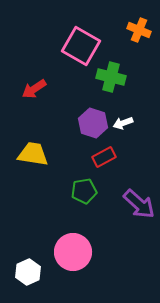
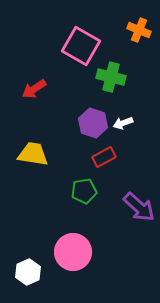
purple arrow: moved 3 px down
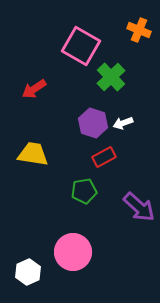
green cross: rotated 32 degrees clockwise
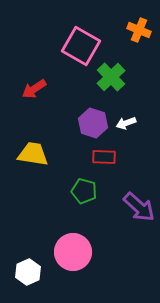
white arrow: moved 3 px right
red rectangle: rotated 30 degrees clockwise
green pentagon: rotated 25 degrees clockwise
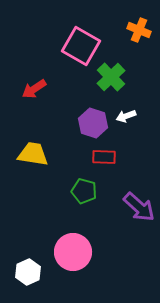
white arrow: moved 7 px up
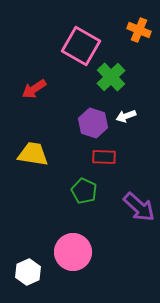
green pentagon: rotated 10 degrees clockwise
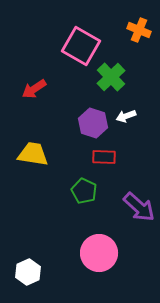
pink circle: moved 26 px right, 1 px down
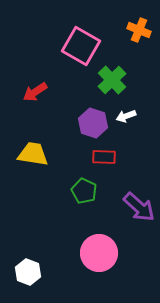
green cross: moved 1 px right, 3 px down
red arrow: moved 1 px right, 3 px down
white hexagon: rotated 15 degrees counterclockwise
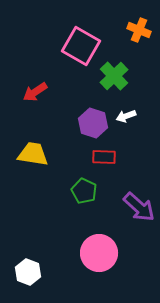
green cross: moved 2 px right, 4 px up
